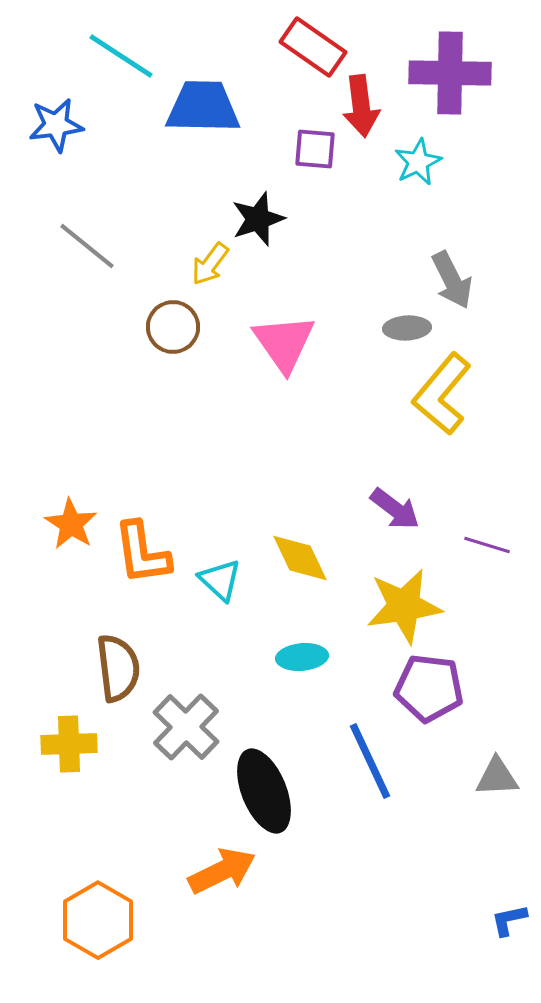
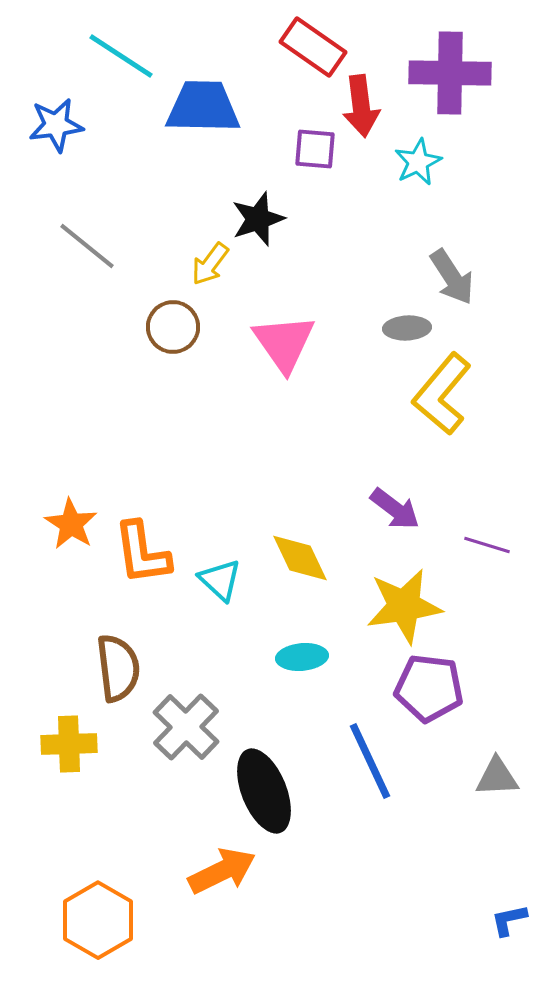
gray arrow: moved 3 px up; rotated 6 degrees counterclockwise
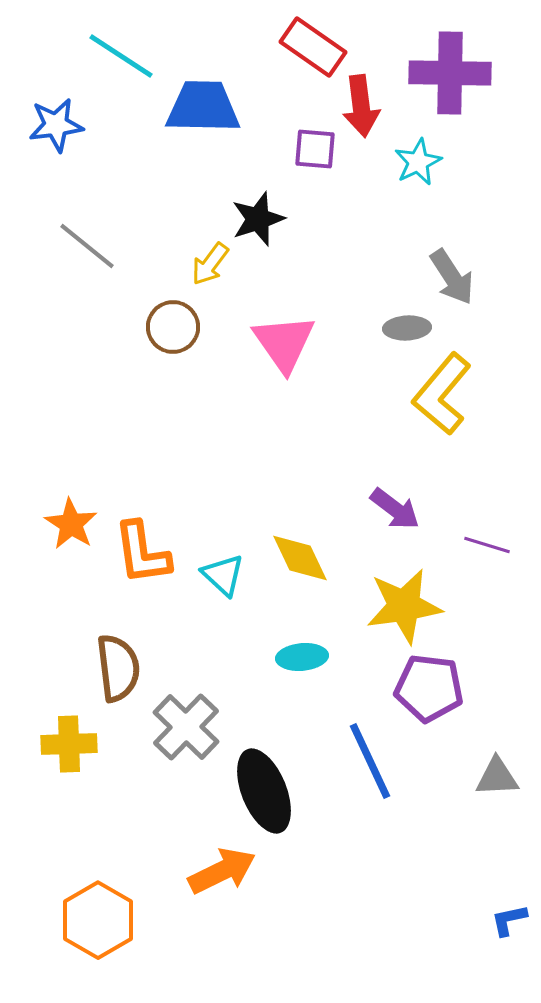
cyan triangle: moved 3 px right, 5 px up
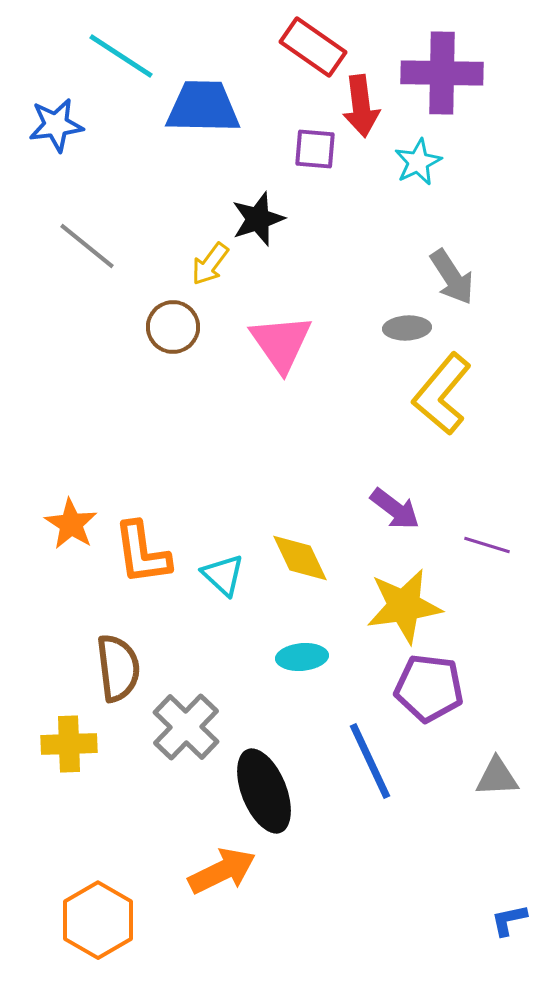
purple cross: moved 8 px left
pink triangle: moved 3 px left
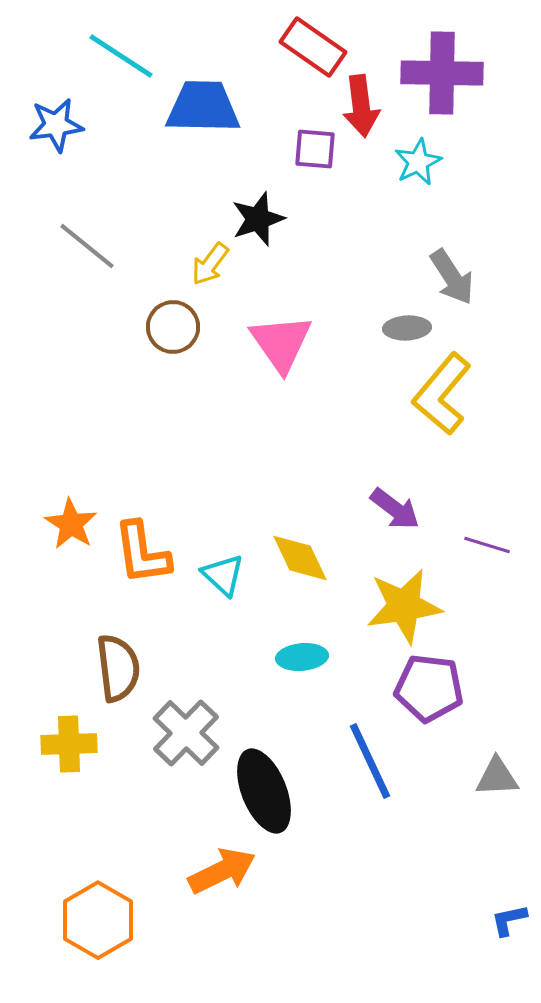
gray cross: moved 6 px down
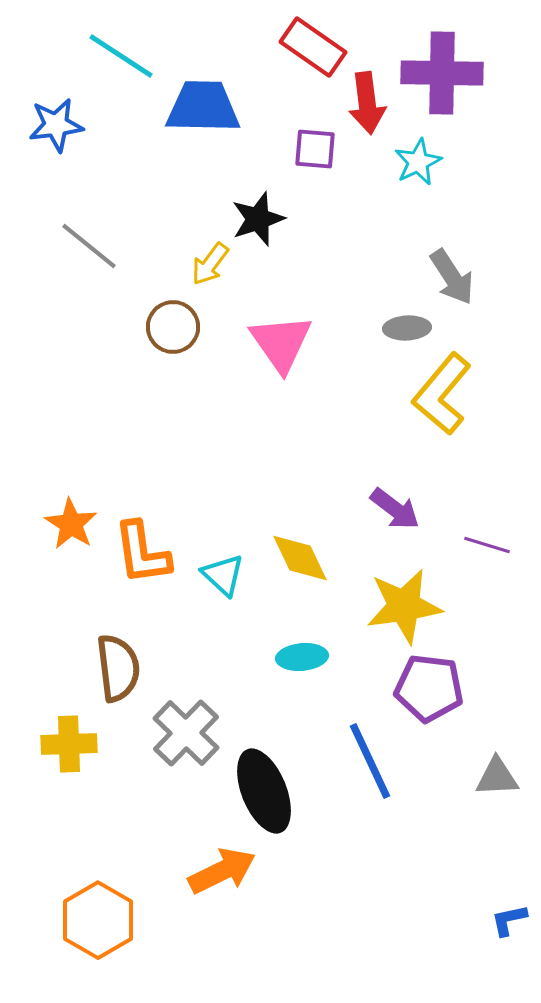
red arrow: moved 6 px right, 3 px up
gray line: moved 2 px right
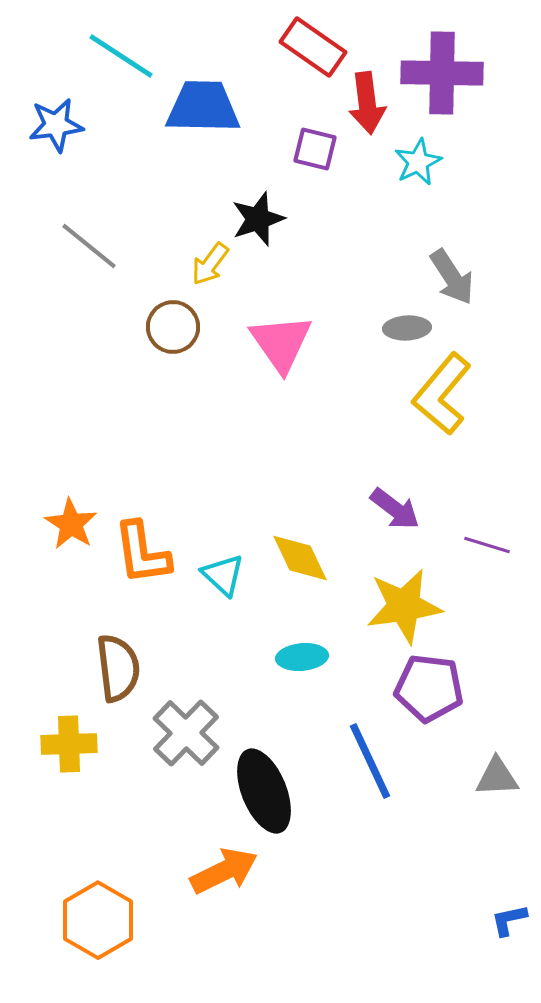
purple square: rotated 9 degrees clockwise
orange arrow: moved 2 px right
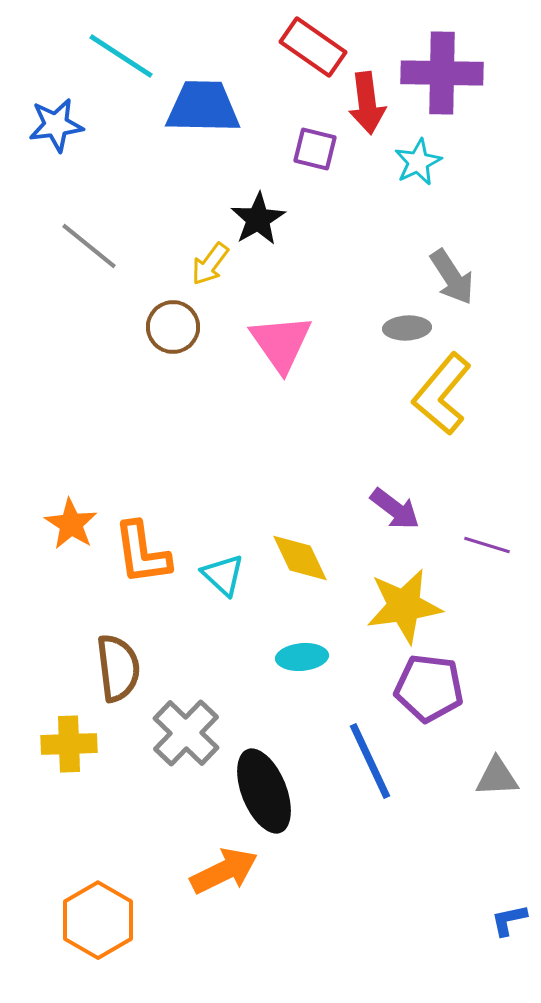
black star: rotated 12 degrees counterclockwise
